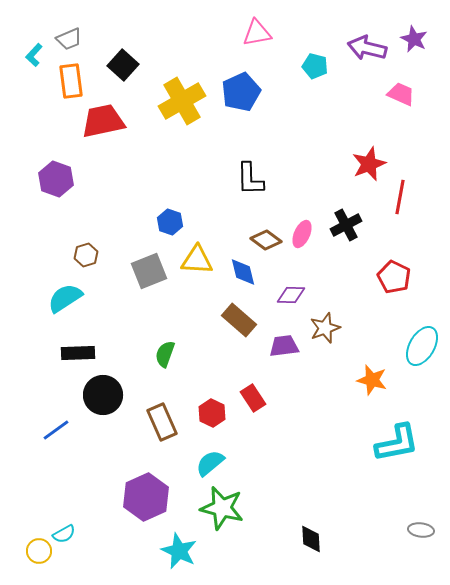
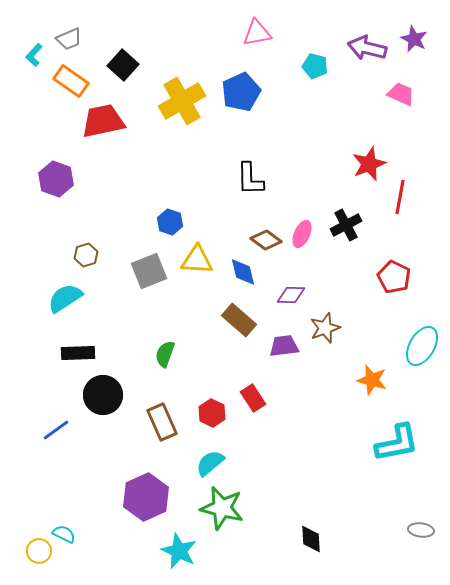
orange rectangle at (71, 81): rotated 48 degrees counterclockwise
cyan semicircle at (64, 534): rotated 125 degrees counterclockwise
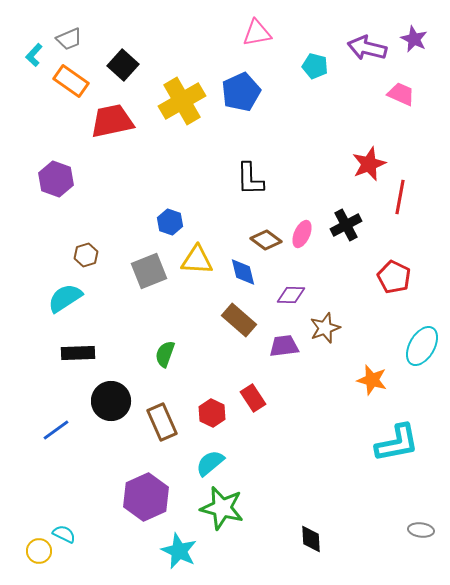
red trapezoid at (103, 121): moved 9 px right
black circle at (103, 395): moved 8 px right, 6 px down
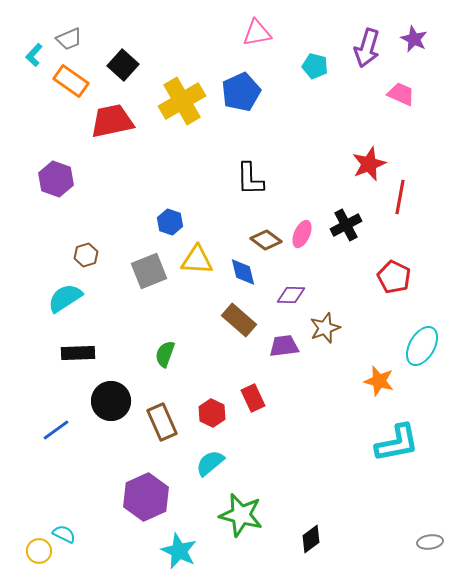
purple arrow at (367, 48): rotated 87 degrees counterclockwise
orange star at (372, 380): moved 7 px right, 1 px down
red rectangle at (253, 398): rotated 8 degrees clockwise
green star at (222, 508): moved 19 px right, 7 px down
gray ellipse at (421, 530): moved 9 px right, 12 px down; rotated 15 degrees counterclockwise
black diamond at (311, 539): rotated 56 degrees clockwise
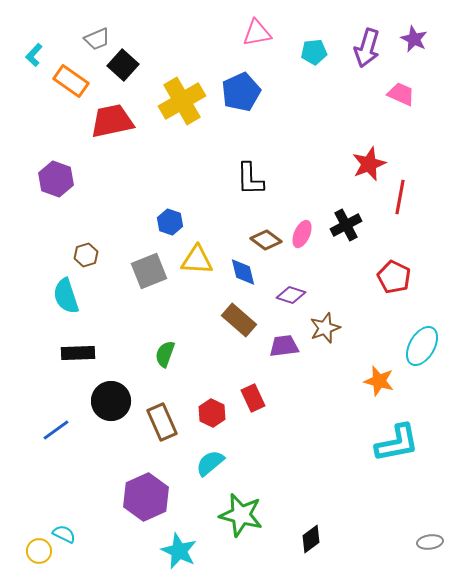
gray trapezoid at (69, 39): moved 28 px right
cyan pentagon at (315, 66): moved 1 px left, 14 px up; rotated 20 degrees counterclockwise
purple diamond at (291, 295): rotated 16 degrees clockwise
cyan semicircle at (65, 298): moved 1 px right, 2 px up; rotated 75 degrees counterclockwise
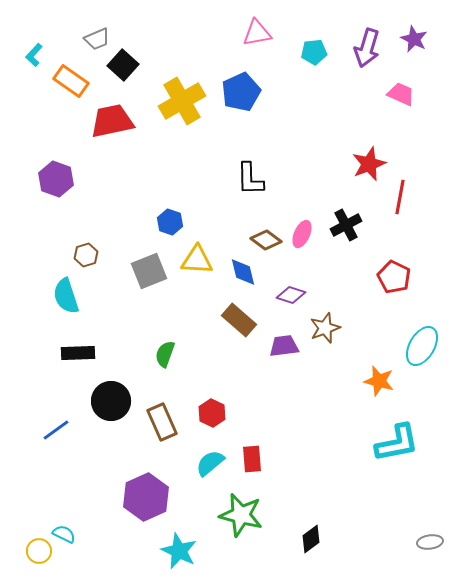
red rectangle at (253, 398): moved 1 px left, 61 px down; rotated 20 degrees clockwise
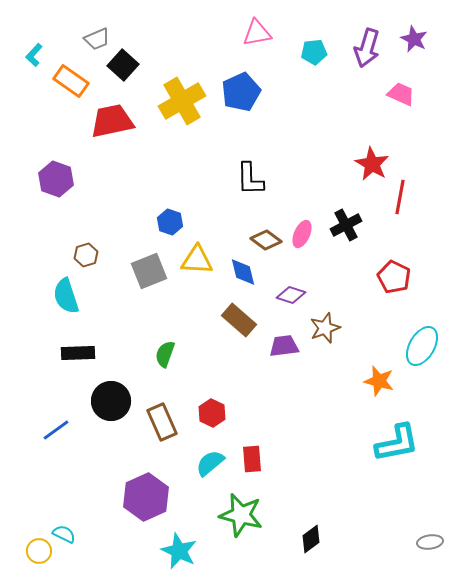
red star at (369, 164): moved 3 px right; rotated 20 degrees counterclockwise
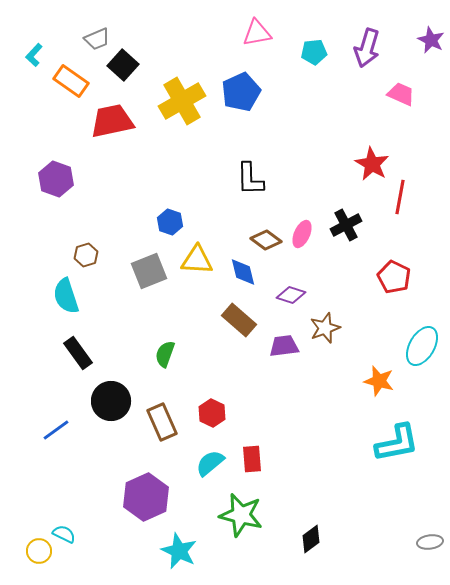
purple star at (414, 39): moved 17 px right, 1 px down
black rectangle at (78, 353): rotated 56 degrees clockwise
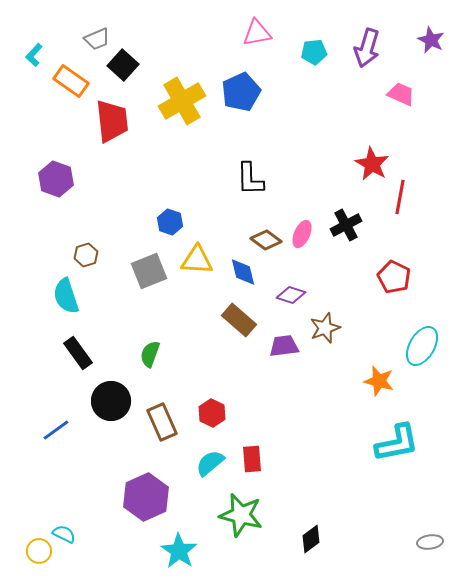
red trapezoid at (112, 121): rotated 96 degrees clockwise
green semicircle at (165, 354): moved 15 px left
cyan star at (179, 551): rotated 9 degrees clockwise
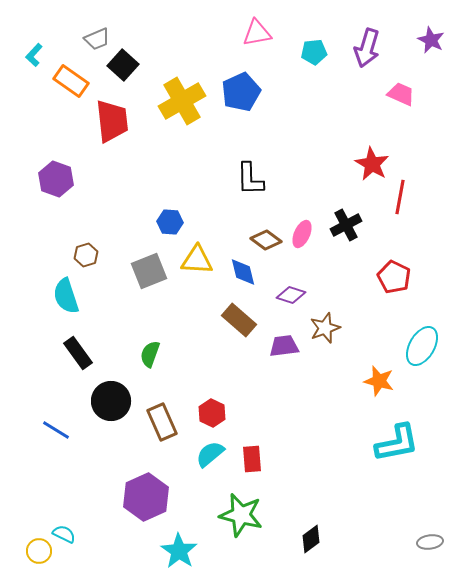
blue hexagon at (170, 222): rotated 15 degrees counterclockwise
blue line at (56, 430): rotated 68 degrees clockwise
cyan semicircle at (210, 463): moved 9 px up
